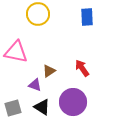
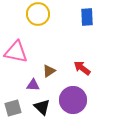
red arrow: rotated 18 degrees counterclockwise
purple triangle: moved 2 px left; rotated 16 degrees counterclockwise
purple circle: moved 2 px up
black triangle: rotated 12 degrees clockwise
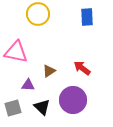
purple triangle: moved 5 px left
